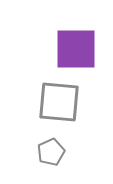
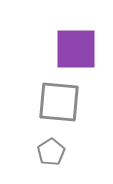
gray pentagon: rotated 8 degrees counterclockwise
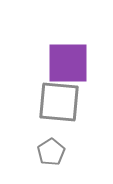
purple square: moved 8 px left, 14 px down
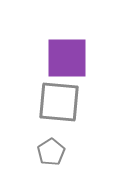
purple square: moved 1 px left, 5 px up
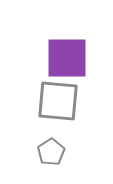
gray square: moved 1 px left, 1 px up
